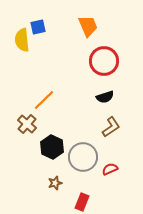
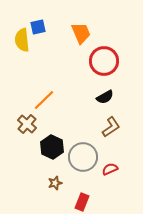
orange trapezoid: moved 7 px left, 7 px down
black semicircle: rotated 12 degrees counterclockwise
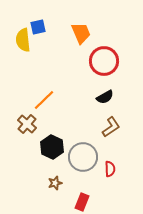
yellow semicircle: moved 1 px right
red semicircle: rotated 112 degrees clockwise
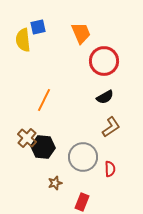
orange line: rotated 20 degrees counterclockwise
brown cross: moved 14 px down
black hexagon: moved 9 px left; rotated 20 degrees counterclockwise
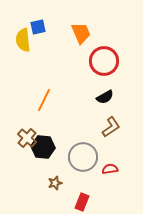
red semicircle: rotated 98 degrees counterclockwise
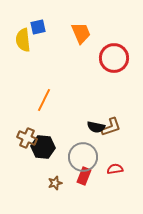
red circle: moved 10 px right, 3 px up
black semicircle: moved 9 px left, 30 px down; rotated 42 degrees clockwise
brown L-shape: rotated 15 degrees clockwise
brown cross: rotated 18 degrees counterclockwise
red semicircle: moved 5 px right
red rectangle: moved 2 px right, 26 px up
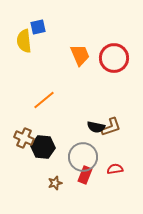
orange trapezoid: moved 1 px left, 22 px down
yellow semicircle: moved 1 px right, 1 px down
orange line: rotated 25 degrees clockwise
brown cross: moved 3 px left
red rectangle: moved 1 px right, 1 px up
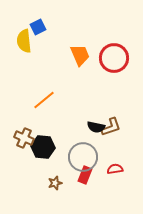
blue square: rotated 14 degrees counterclockwise
